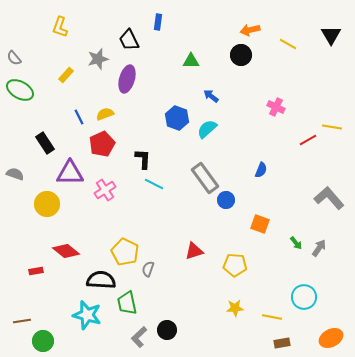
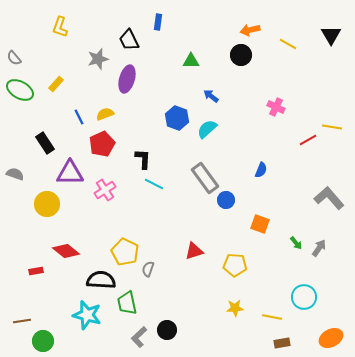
yellow rectangle at (66, 75): moved 10 px left, 9 px down
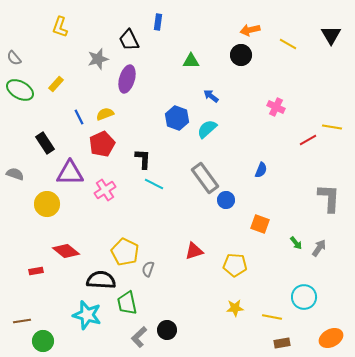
gray L-shape at (329, 198): rotated 44 degrees clockwise
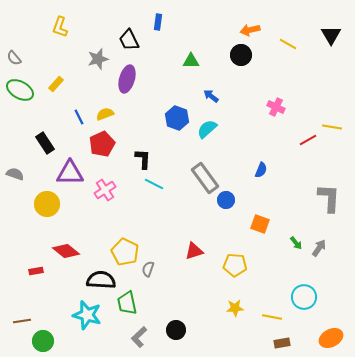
black circle at (167, 330): moved 9 px right
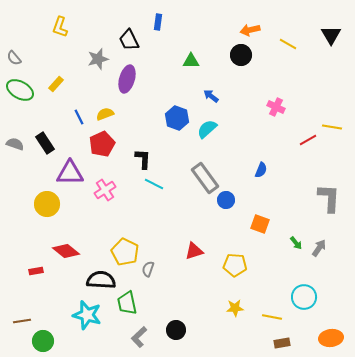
gray semicircle at (15, 174): moved 30 px up
orange ellipse at (331, 338): rotated 20 degrees clockwise
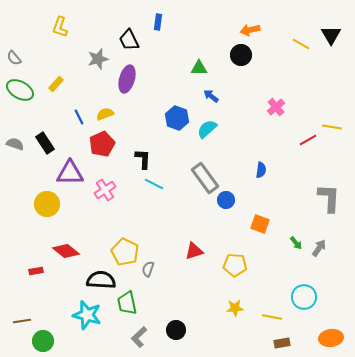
yellow line at (288, 44): moved 13 px right
green triangle at (191, 61): moved 8 px right, 7 px down
pink cross at (276, 107): rotated 24 degrees clockwise
blue semicircle at (261, 170): rotated 14 degrees counterclockwise
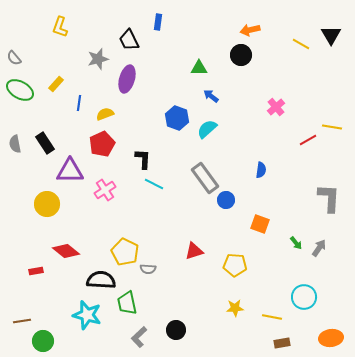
blue line at (79, 117): moved 14 px up; rotated 35 degrees clockwise
gray semicircle at (15, 144): rotated 120 degrees counterclockwise
purple triangle at (70, 173): moved 2 px up
gray semicircle at (148, 269): rotated 105 degrees counterclockwise
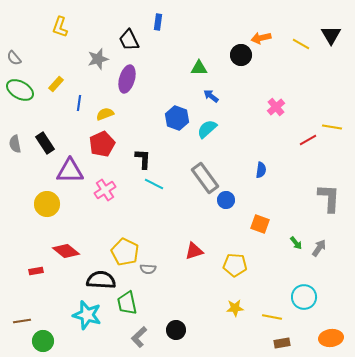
orange arrow at (250, 30): moved 11 px right, 8 px down
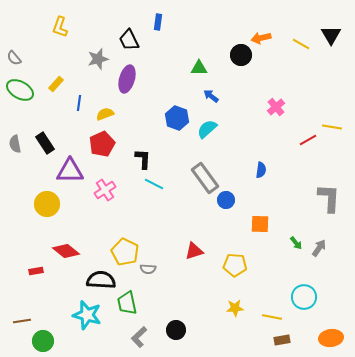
orange square at (260, 224): rotated 18 degrees counterclockwise
brown rectangle at (282, 343): moved 3 px up
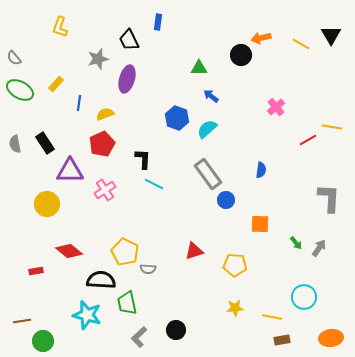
gray rectangle at (205, 178): moved 3 px right, 4 px up
red diamond at (66, 251): moved 3 px right
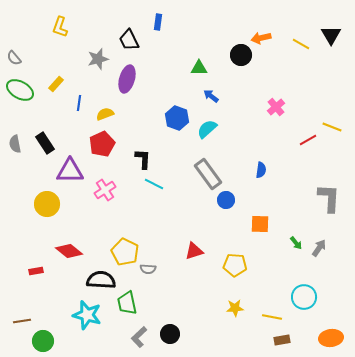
yellow line at (332, 127): rotated 12 degrees clockwise
black circle at (176, 330): moved 6 px left, 4 px down
